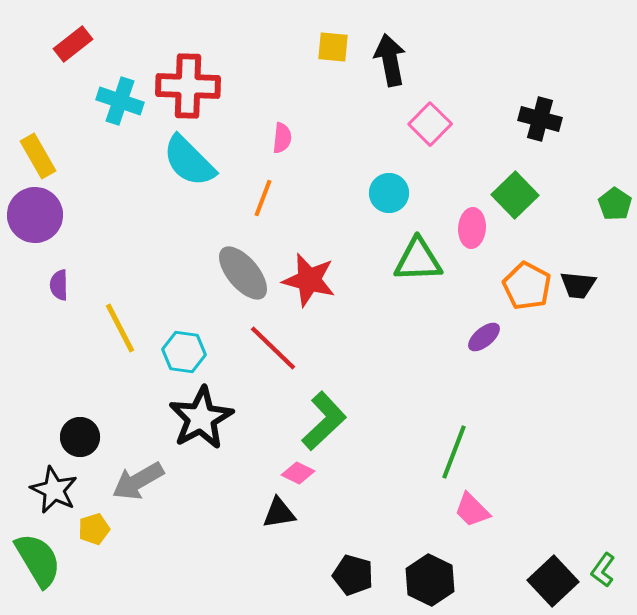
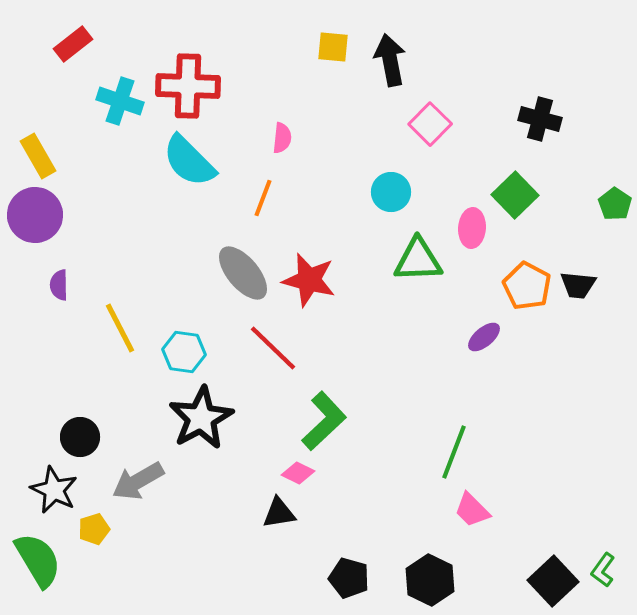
cyan circle at (389, 193): moved 2 px right, 1 px up
black pentagon at (353, 575): moved 4 px left, 3 px down
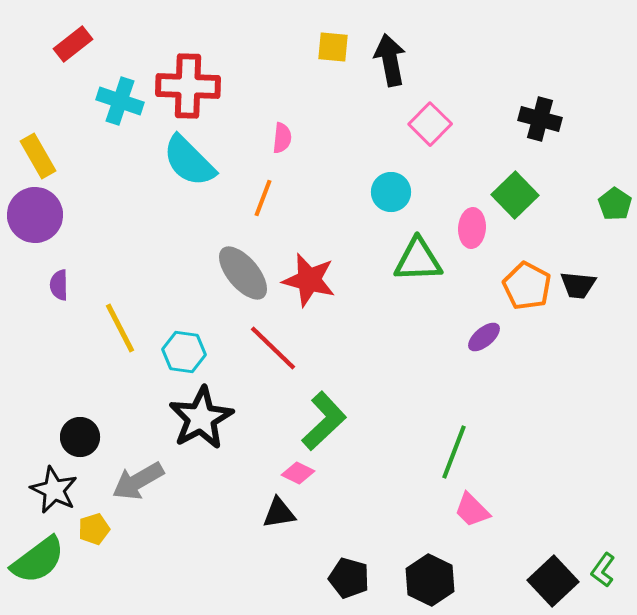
green semicircle at (38, 560): rotated 84 degrees clockwise
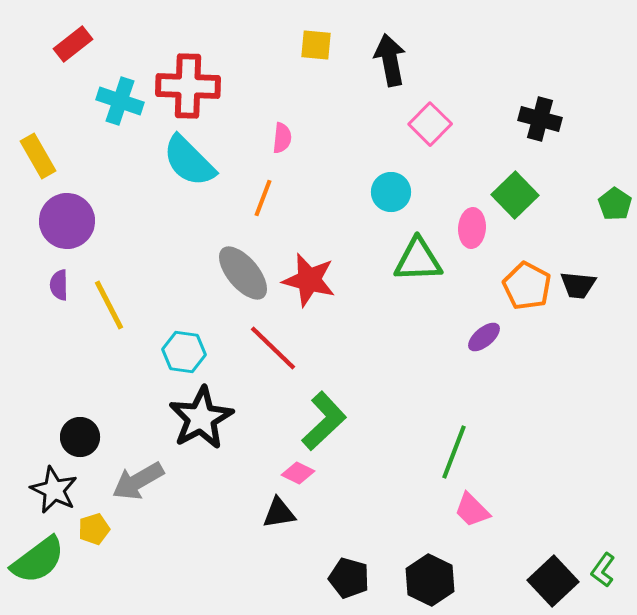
yellow square at (333, 47): moved 17 px left, 2 px up
purple circle at (35, 215): moved 32 px right, 6 px down
yellow line at (120, 328): moved 11 px left, 23 px up
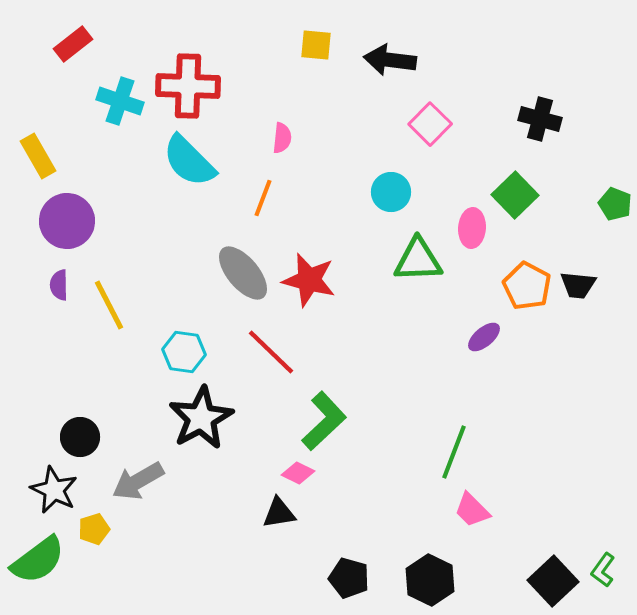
black arrow at (390, 60): rotated 72 degrees counterclockwise
green pentagon at (615, 204): rotated 12 degrees counterclockwise
red line at (273, 348): moved 2 px left, 4 px down
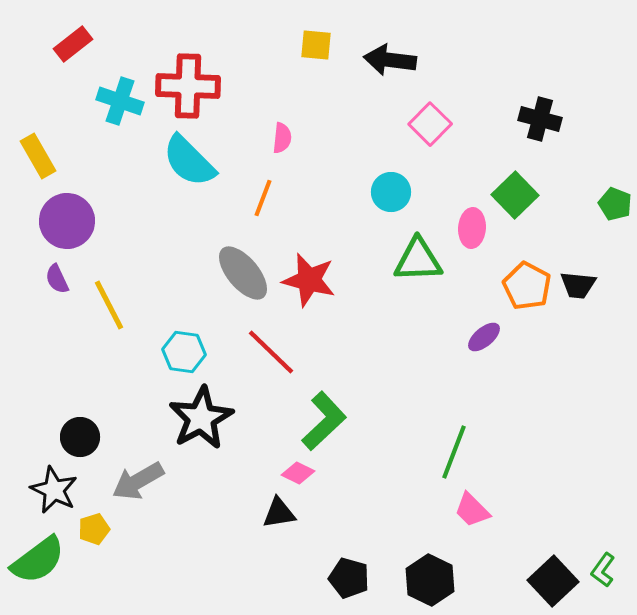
purple semicircle at (59, 285): moved 2 px left, 6 px up; rotated 24 degrees counterclockwise
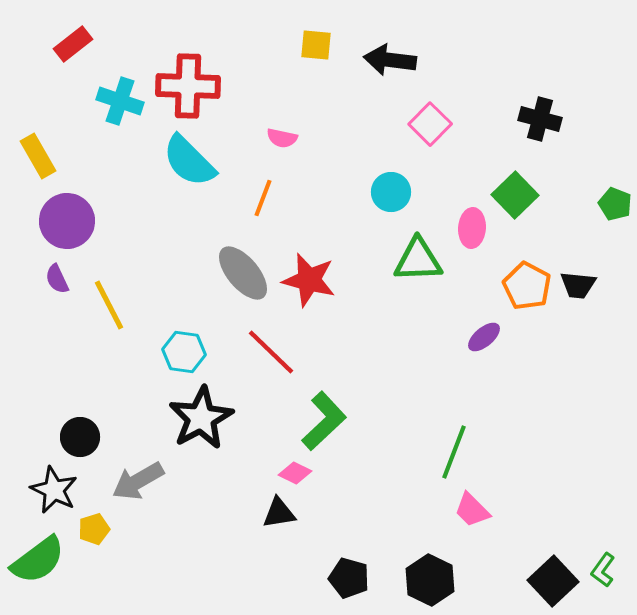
pink semicircle at (282, 138): rotated 96 degrees clockwise
pink diamond at (298, 473): moved 3 px left
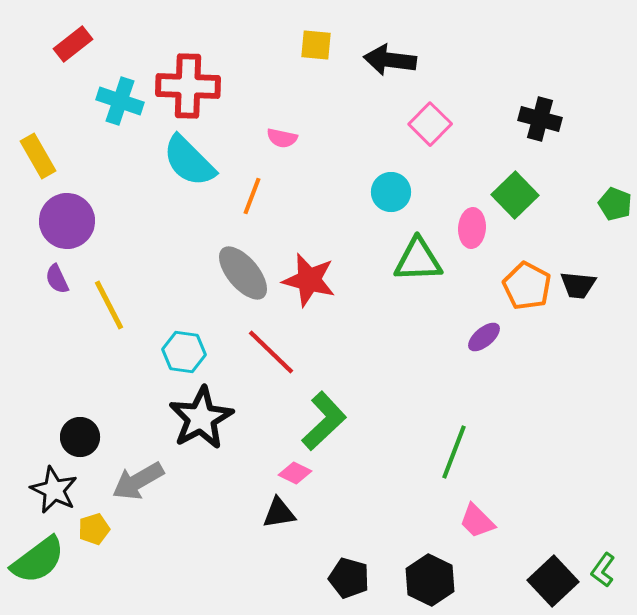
orange line at (263, 198): moved 11 px left, 2 px up
pink trapezoid at (472, 510): moved 5 px right, 11 px down
